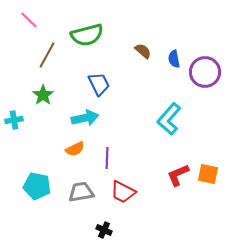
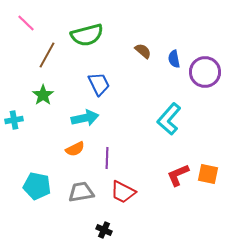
pink line: moved 3 px left, 3 px down
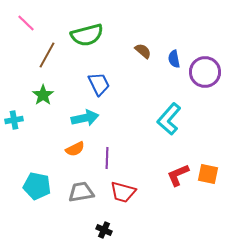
red trapezoid: rotated 12 degrees counterclockwise
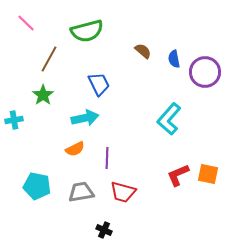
green semicircle: moved 4 px up
brown line: moved 2 px right, 4 px down
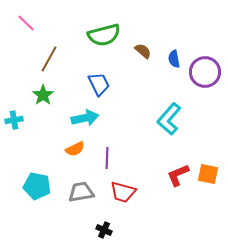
green semicircle: moved 17 px right, 4 px down
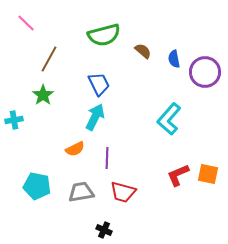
cyan arrow: moved 10 px right, 1 px up; rotated 52 degrees counterclockwise
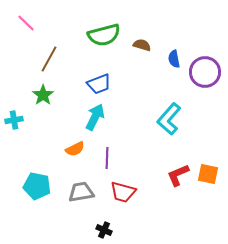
brown semicircle: moved 1 px left, 6 px up; rotated 24 degrees counterclockwise
blue trapezoid: rotated 95 degrees clockwise
